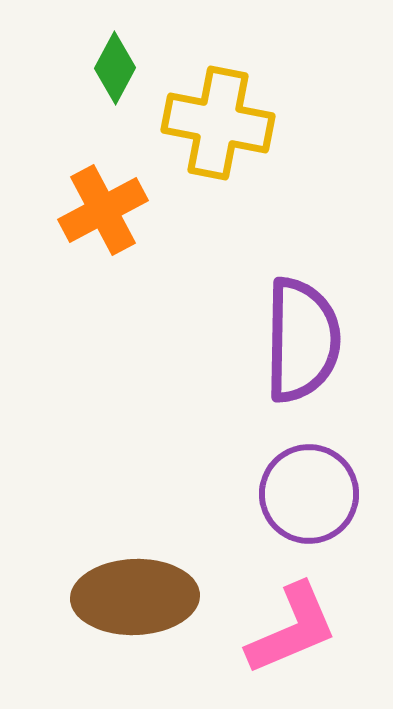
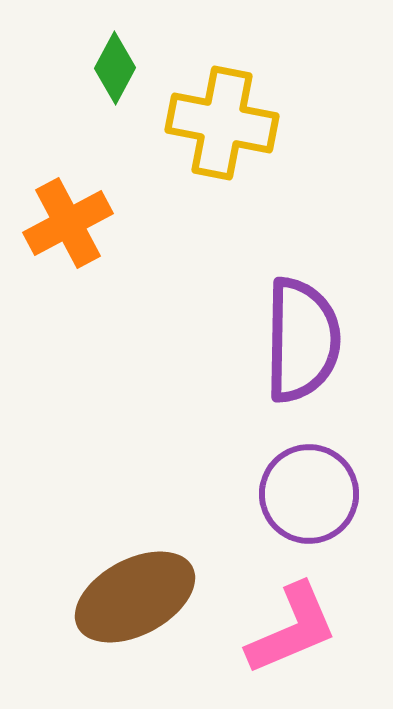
yellow cross: moved 4 px right
orange cross: moved 35 px left, 13 px down
brown ellipse: rotated 26 degrees counterclockwise
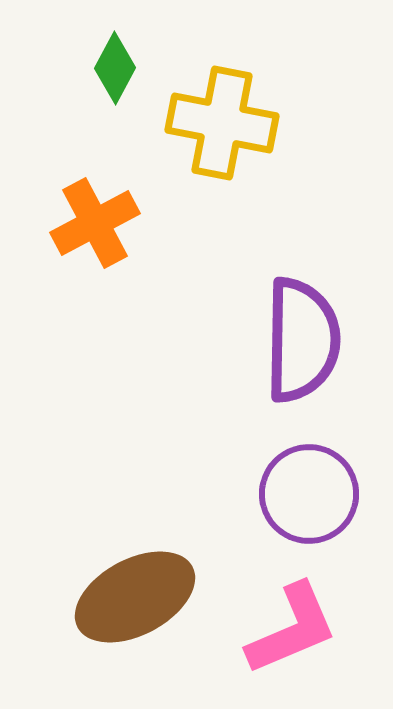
orange cross: moved 27 px right
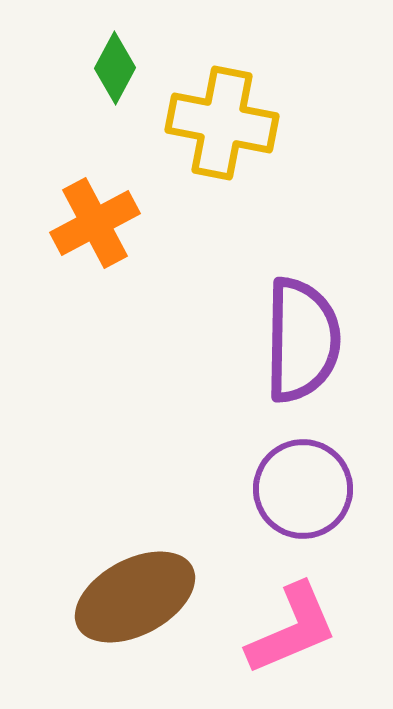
purple circle: moved 6 px left, 5 px up
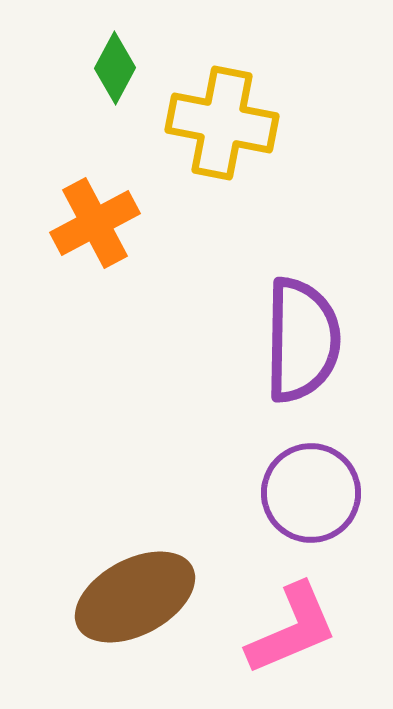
purple circle: moved 8 px right, 4 px down
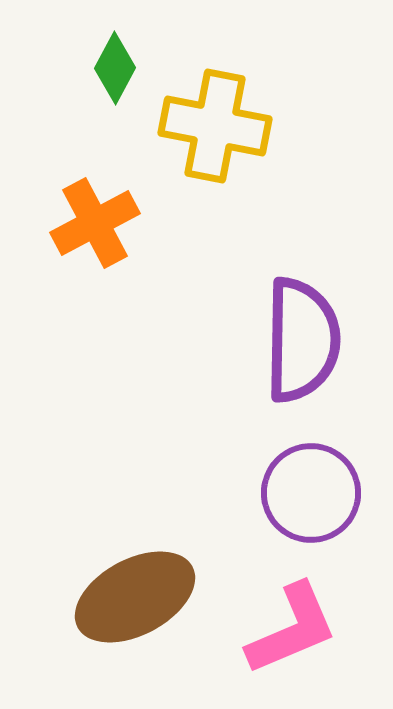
yellow cross: moved 7 px left, 3 px down
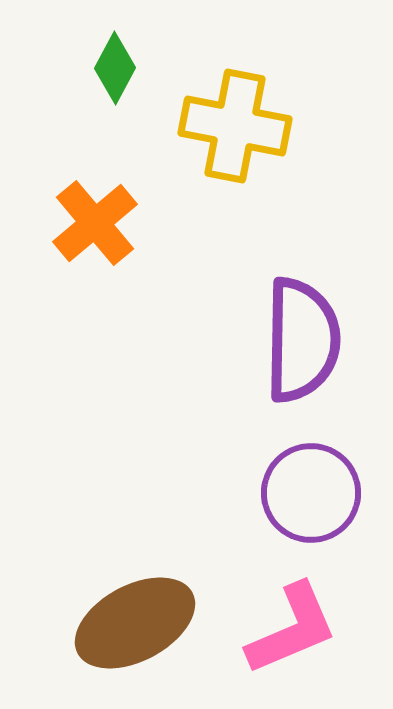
yellow cross: moved 20 px right
orange cross: rotated 12 degrees counterclockwise
brown ellipse: moved 26 px down
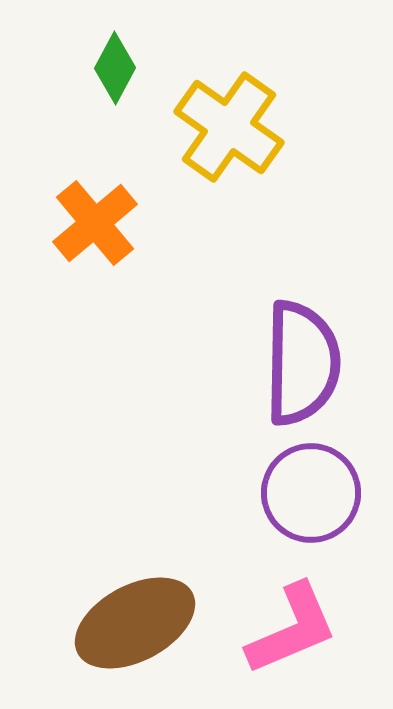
yellow cross: moved 6 px left, 1 px down; rotated 24 degrees clockwise
purple semicircle: moved 23 px down
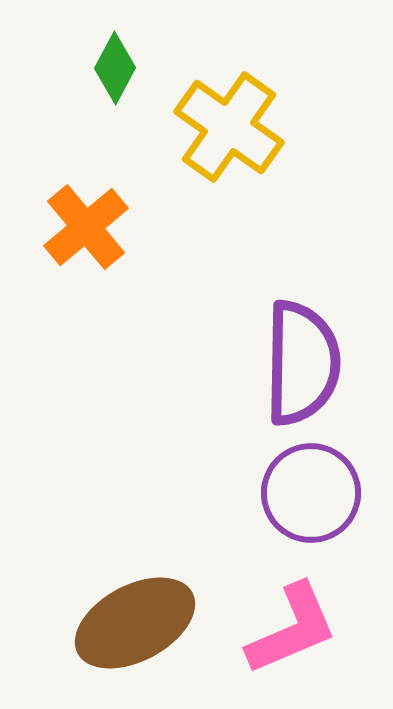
orange cross: moved 9 px left, 4 px down
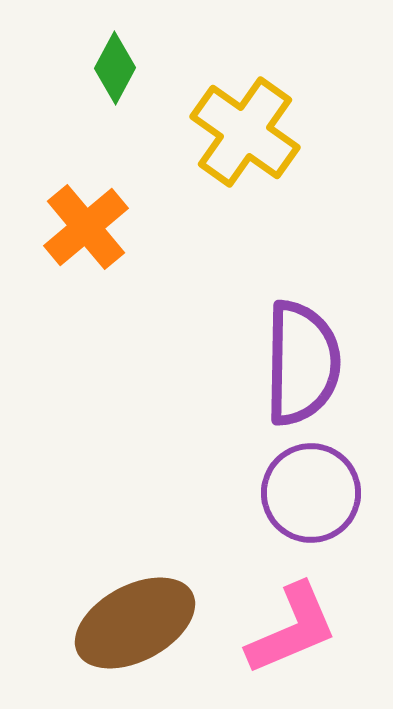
yellow cross: moved 16 px right, 5 px down
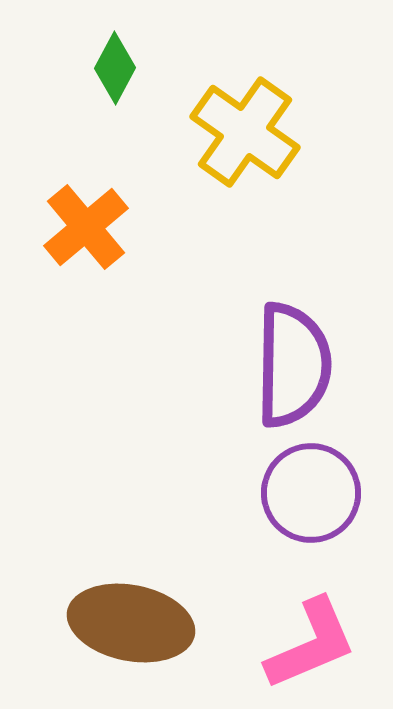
purple semicircle: moved 9 px left, 2 px down
brown ellipse: moved 4 px left; rotated 39 degrees clockwise
pink L-shape: moved 19 px right, 15 px down
